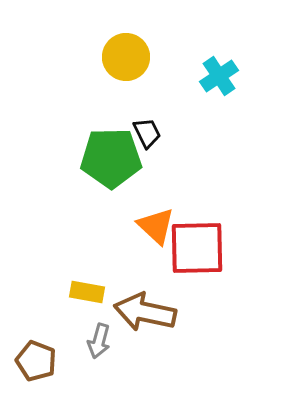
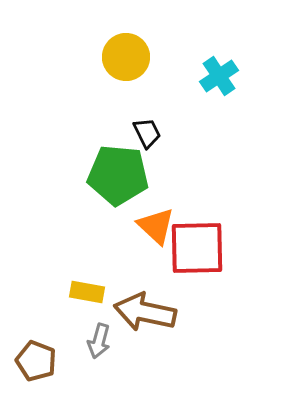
green pentagon: moved 7 px right, 17 px down; rotated 6 degrees clockwise
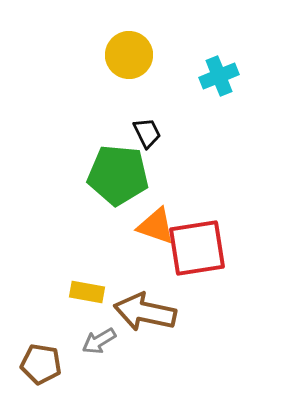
yellow circle: moved 3 px right, 2 px up
cyan cross: rotated 12 degrees clockwise
orange triangle: rotated 24 degrees counterclockwise
red square: rotated 8 degrees counterclockwise
gray arrow: rotated 44 degrees clockwise
brown pentagon: moved 5 px right, 3 px down; rotated 12 degrees counterclockwise
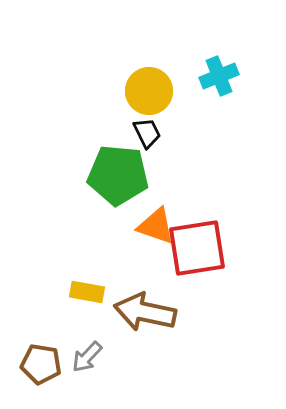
yellow circle: moved 20 px right, 36 px down
gray arrow: moved 12 px left, 16 px down; rotated 16 degrees counterclockwise
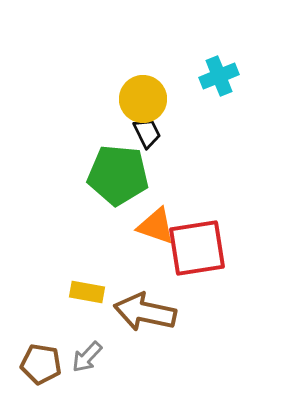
yellow circle: moved 6 px left, 8 px down
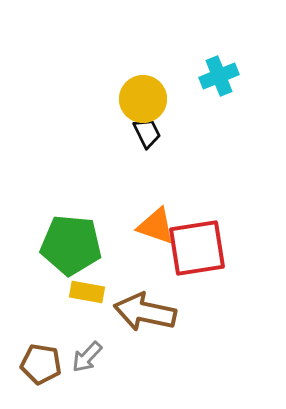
green pentagon: moved 47 px left, 70 px down
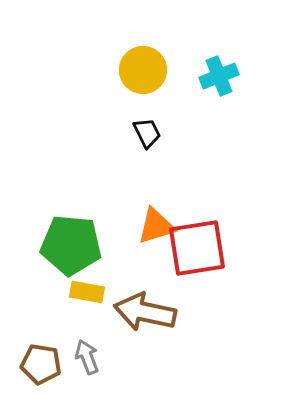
yellow circle: moved 29 px up
orange triangle: rotated 36 degrees counterclockwise
gray arrow: rotated 116 degrees clockwise
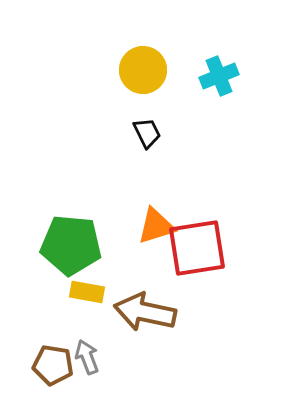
brown pentagon: moved 12 px right, 1 px down
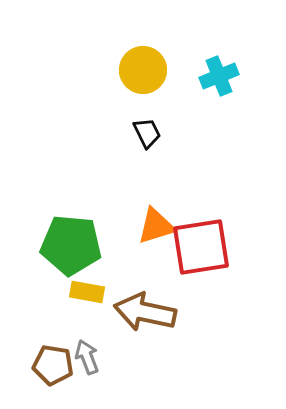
red square: moved 4 px right, 1 px up
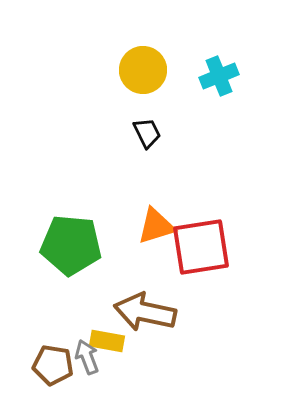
yellow rectangle: moved 20 px right, 49 px down
